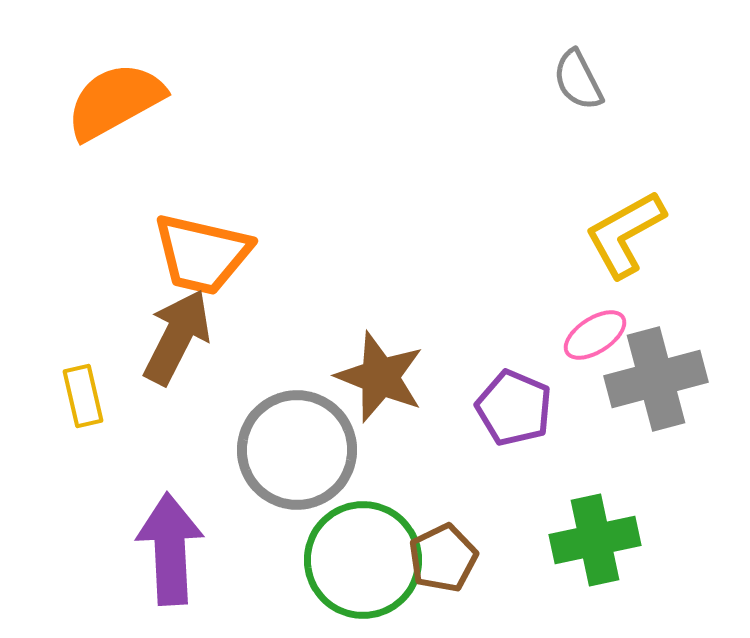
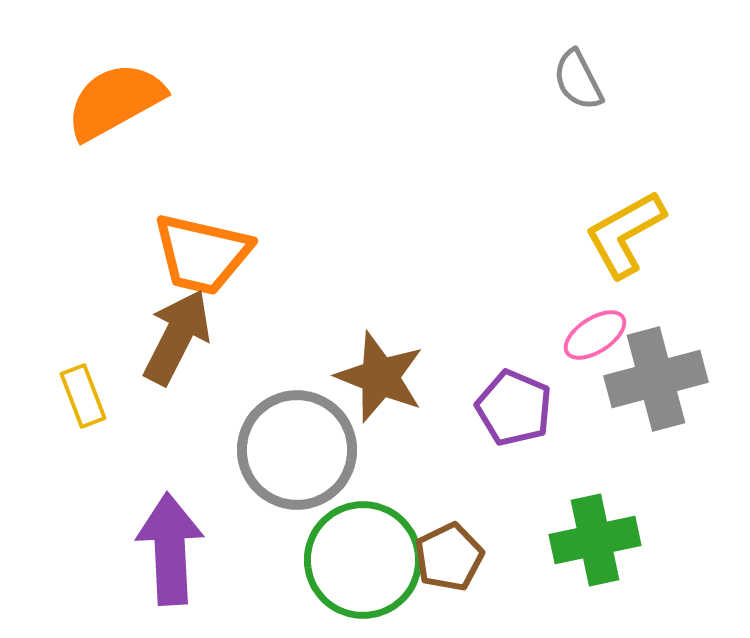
yellow rectangle: rotated 8 degrees counterclockwise
brown pentagon: moved 6 px right, 1 px up
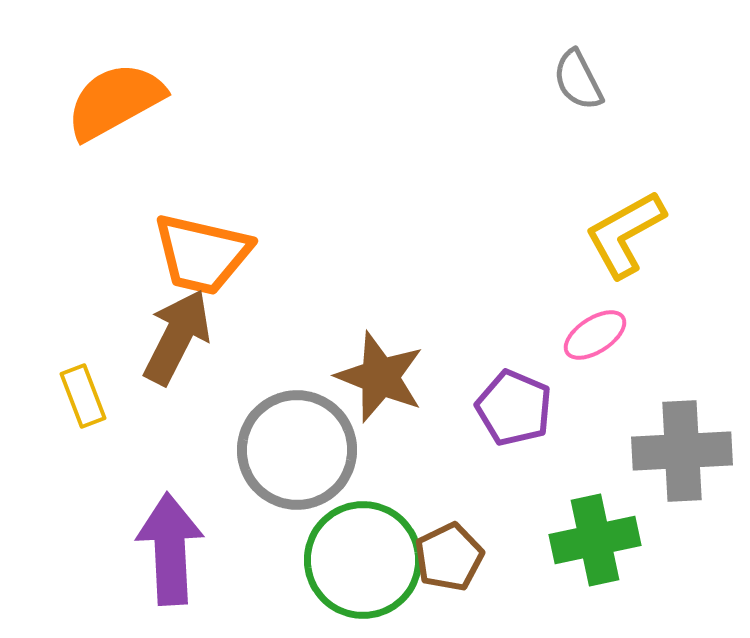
gray cross: moved 26 px right, 72 px down; rotated 12 degrees clockwise
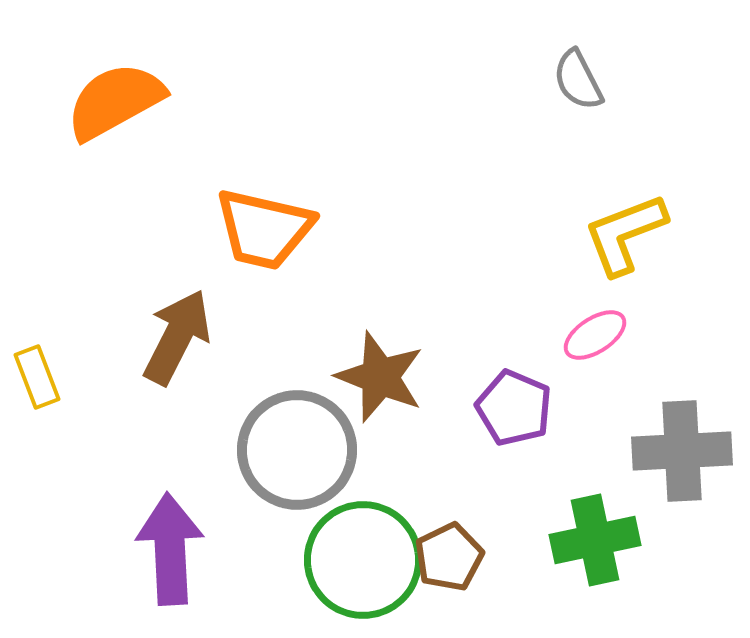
yellow L-shape: rotated 8 degrees clockwise
orange trapezoid: moved 62 px right, 25 px up
yellow rectangle: moved 46 px left, 19 px up
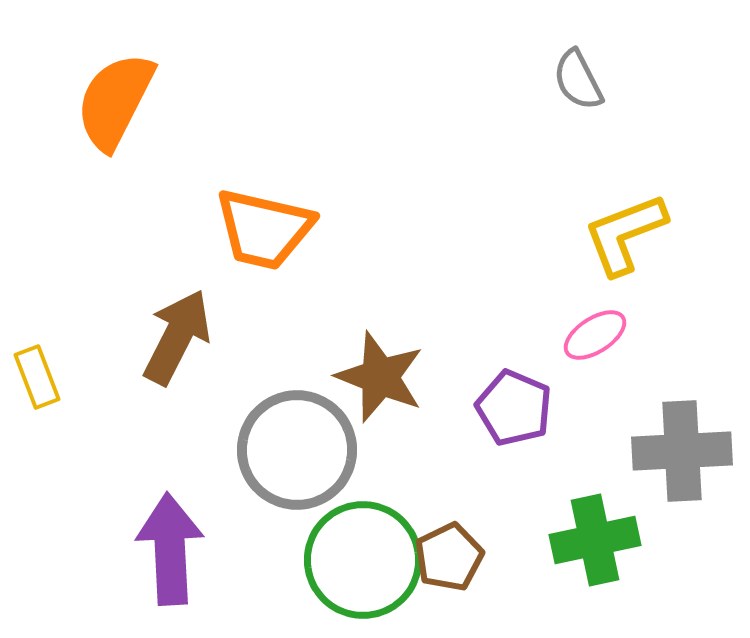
orange semicircle: rotated 34 degrees counterclockwise
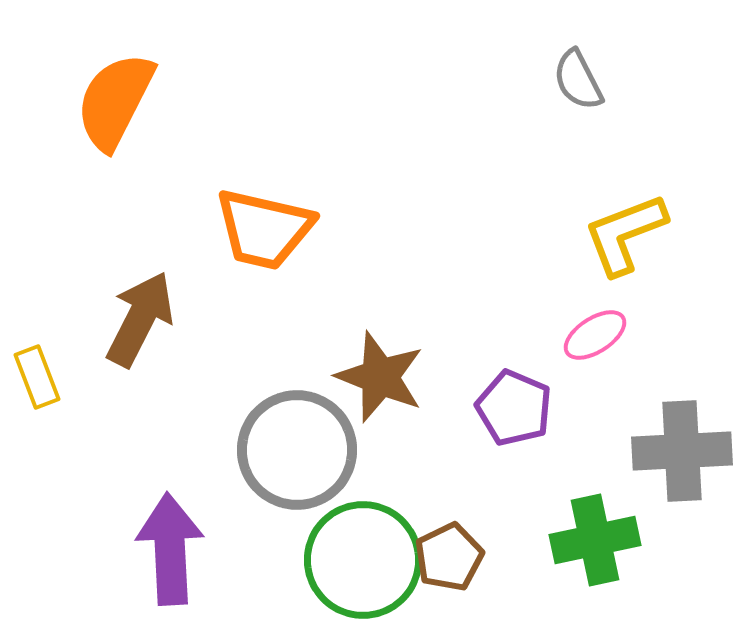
brown arrow: moved 37 px left, 18 px up
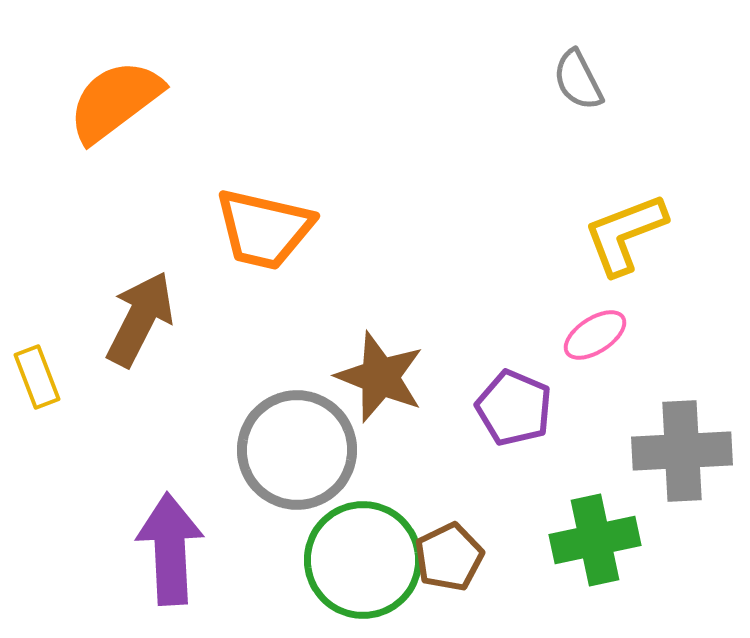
orange semicircle: rotated 26 degrees clockwise
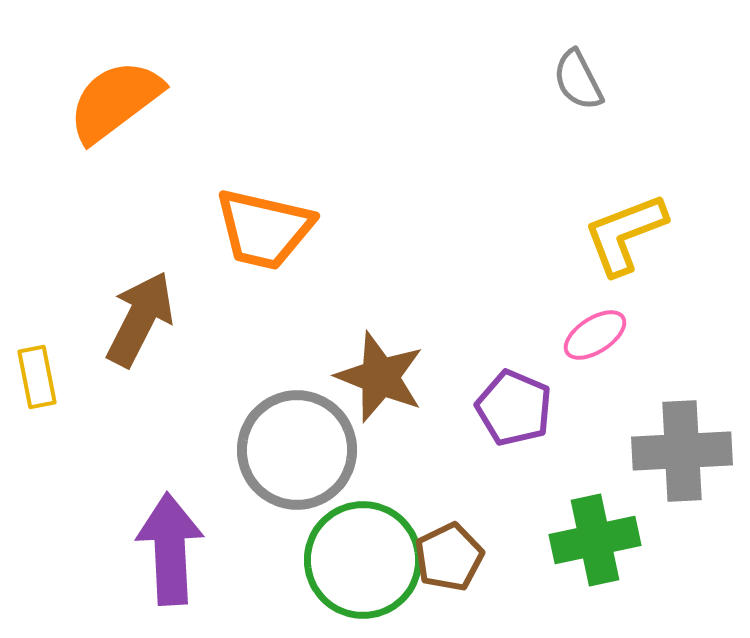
yellow rectangle: rotated 10 degrees clockwise
